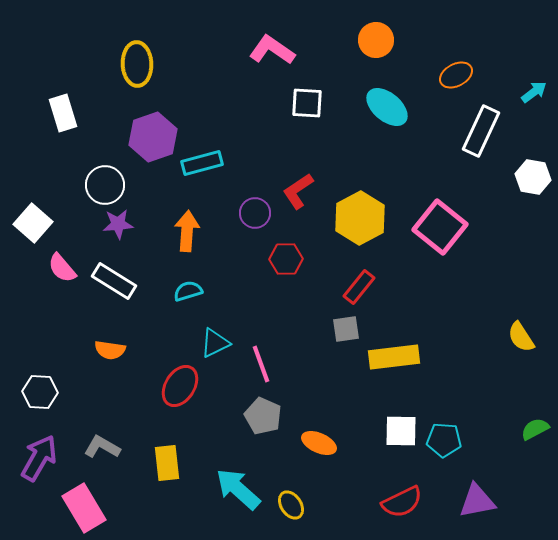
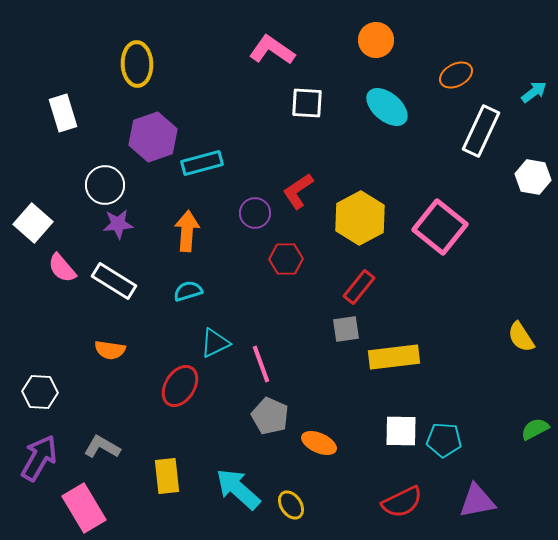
gray pentagon at (263, 416): moved 7 px right
yellow rectangle at (167, 463): moved 13 px down
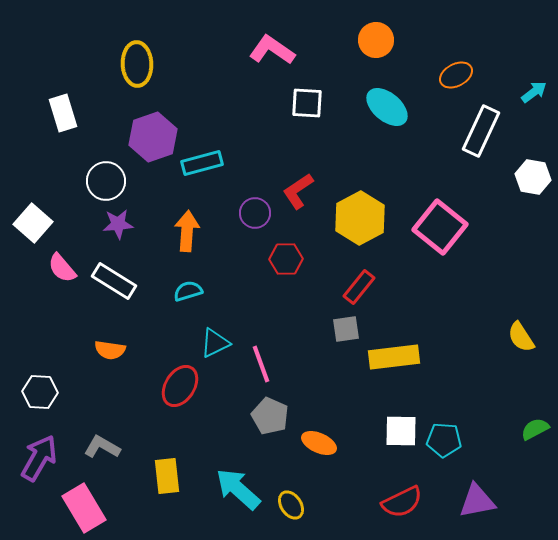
white circle at (105, 185): moved 1 px right, 4 px up
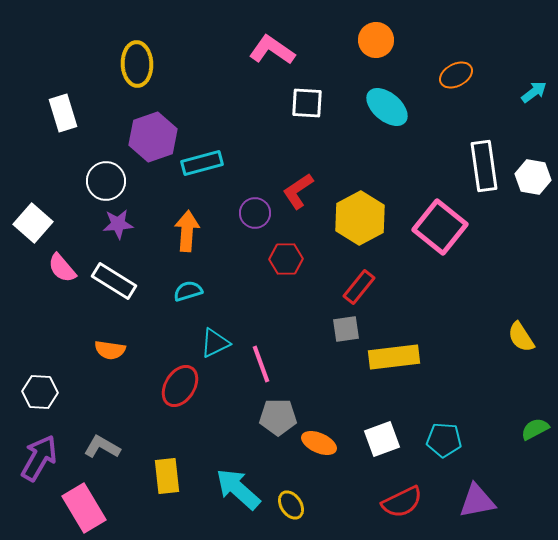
white rectangle at (481, 131): moved 3 px right, 35 px down; rotated 33 degrees counterclockwise
gray pentagon at (270, 416): moved 8 px right, 1 px down; rotated 24 degrees counterclockwise
white square at (401, 431): moved 19 px left, 8 px down; rotated 21 degrees counterclockwise
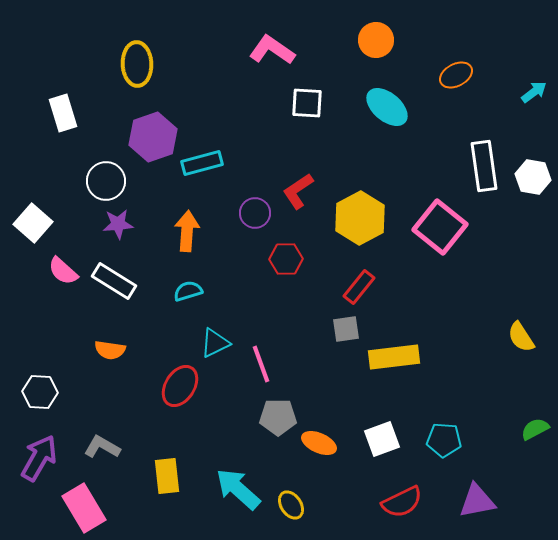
pink semicircle at (62, 268): moved 1 px right, 3 px down; rotated 8 degrees counterclockwise
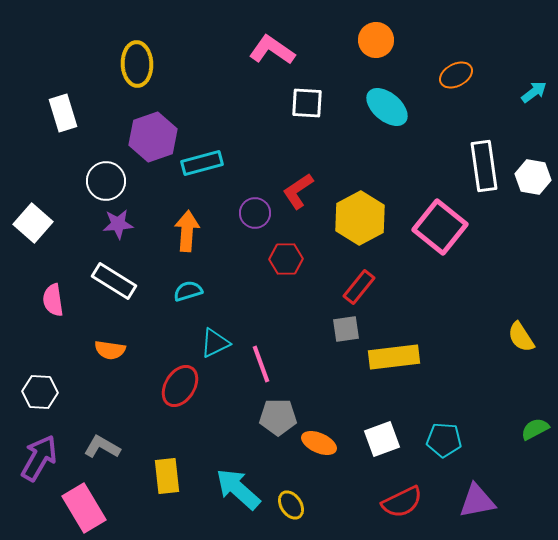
pink semicircle at (63, 271): moved 10 px left, 29 px down; rotated 40 degrees clockwise
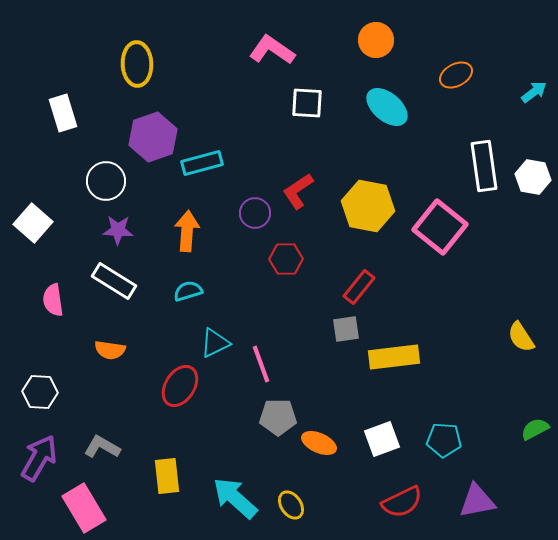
yellow hexagon at (360, 218): moved 8 px right, 12 px up; rotated 21 degrees counterclockwise
purple star at (118, 224): moved 6 px down; rotated 8 degrees clockwise
cyan arrow at (238, 489): moved 3 px left, 9 px down
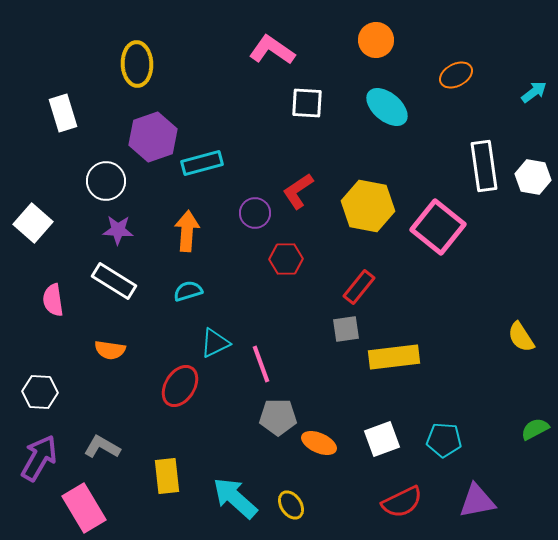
pink square at (440, 227): moved 2 px left
